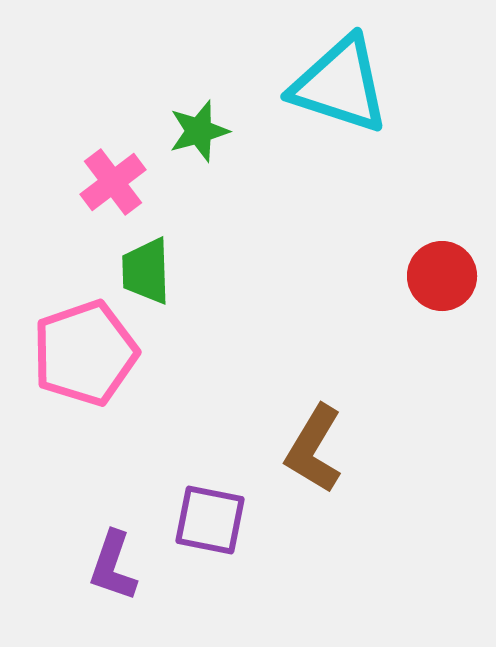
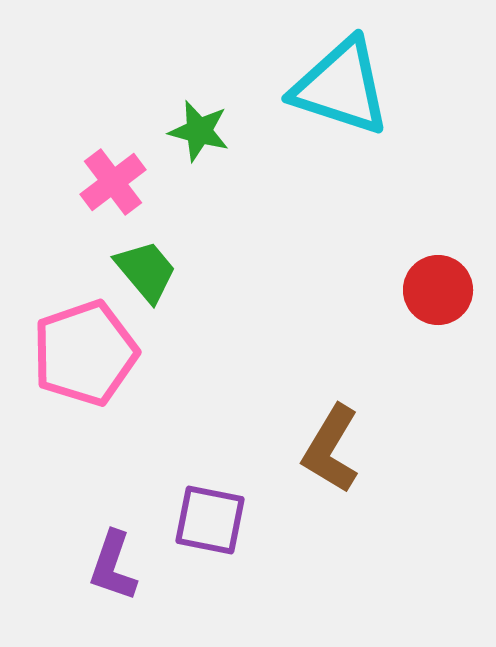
cyan triangle: moved 1 px right, 2 px down
green star: rotated 30 degrees clockwise
green trapezoid: rotated 142 degrees clockwise
red circle: moved 4 px left, 14 px down
brown L-shape: moved 17 px right
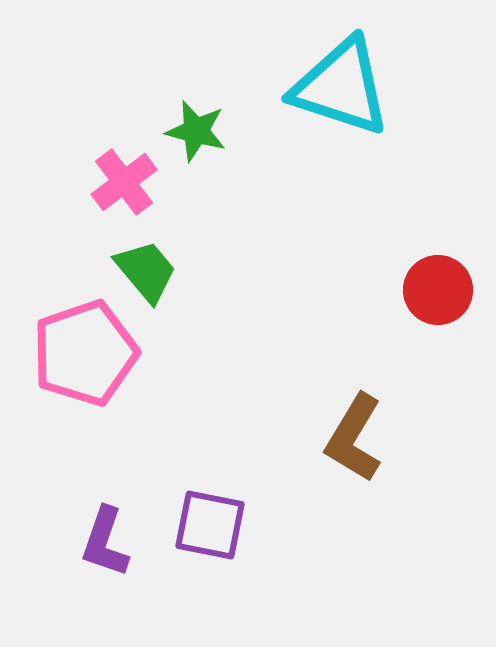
green star: moved 3 px left
pink cross: moved 11 px right
brown L-shape: moved 23 px right, 11 px up
purple square: moved 5 px down
purple L-shape: moved 8 px left, 24 px up
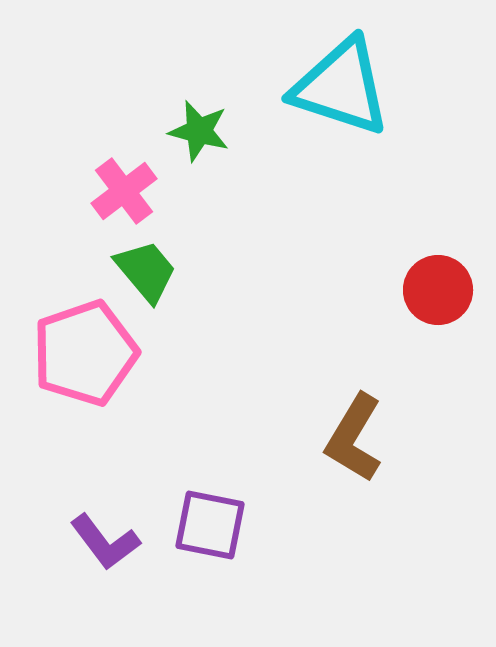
green star: moved 3 px right
pink cross: moved 9 px down
purple L-shape: rotated 56 degrees counterclockwise
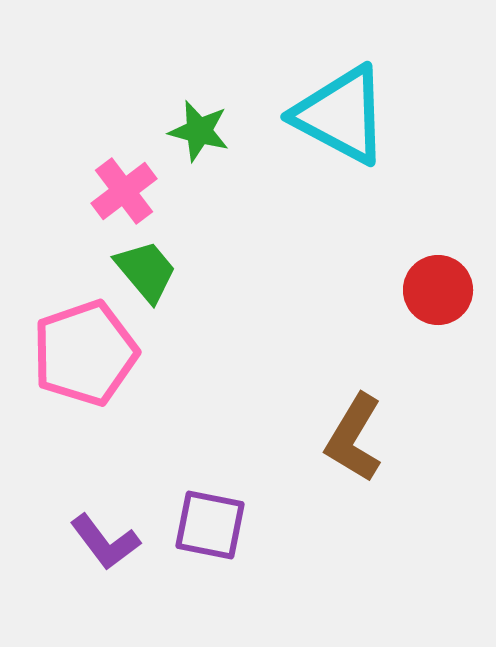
cyan triangle: moved 28 px down; rotated 10 degrees clockwise
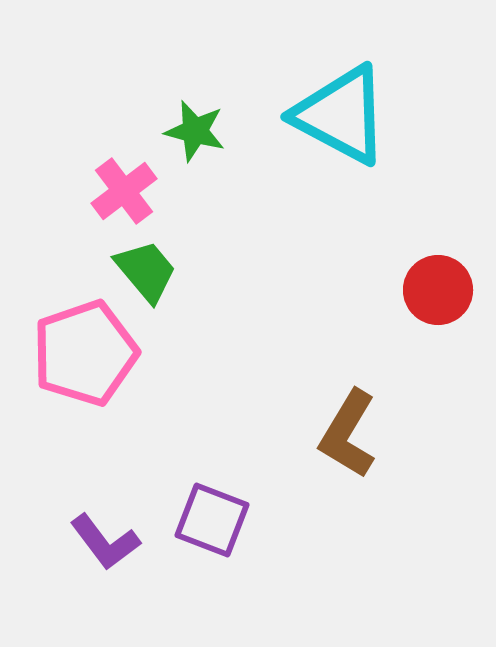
green star: moved 4 px left
brown L-shape: moved 6 px left, 4 px up
purple square: moved 2 px right, 5 px up; rotated 10 degrees clockwise
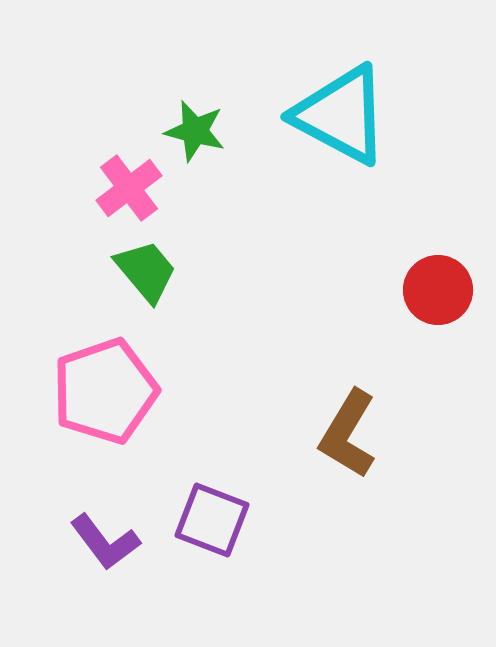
pink cross: moved 5 px right, 3 px up
pink pentagon: moved 20 px right, 38 px down
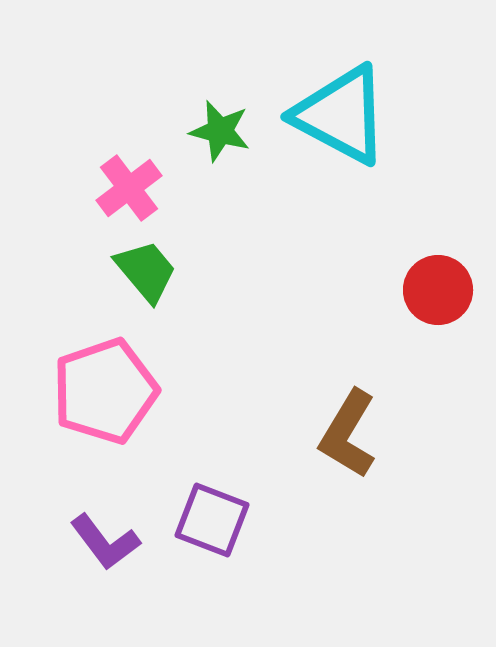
green star: moved 25 px right
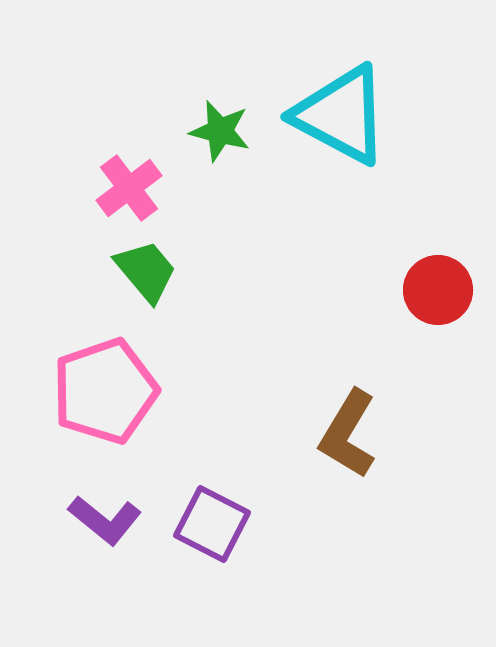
purple square: moved 4 px down; rotated 6 degrees clockwise
purple L-shape: moved 22 px up; rotated 14 degrees counterclockwise
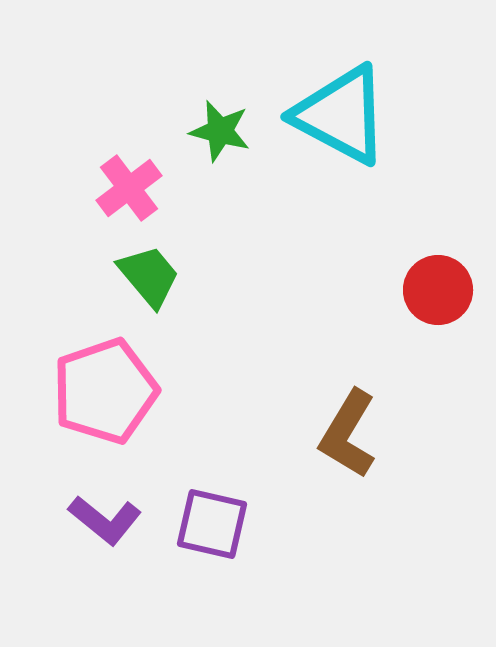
green trapezoid: moved 3 px right, 5 px down
purple square: rotated 14 degrees counterclockwise
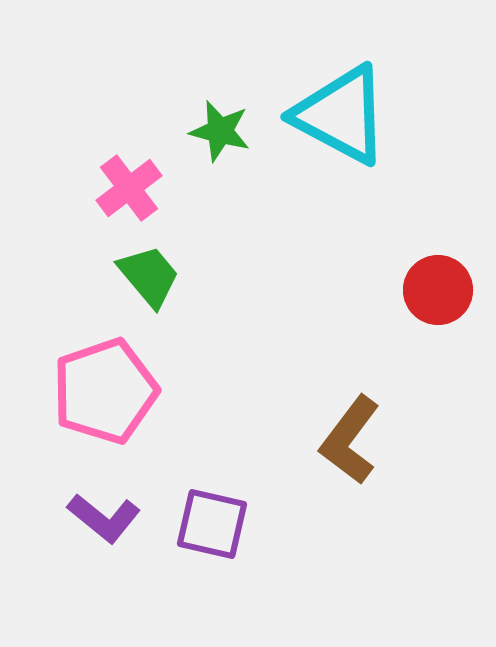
brown L-shape: moved 2 px right, 6 px down; rotated 6 degrees clockwise
purple L-shape: moved 1 px left, 2 px up
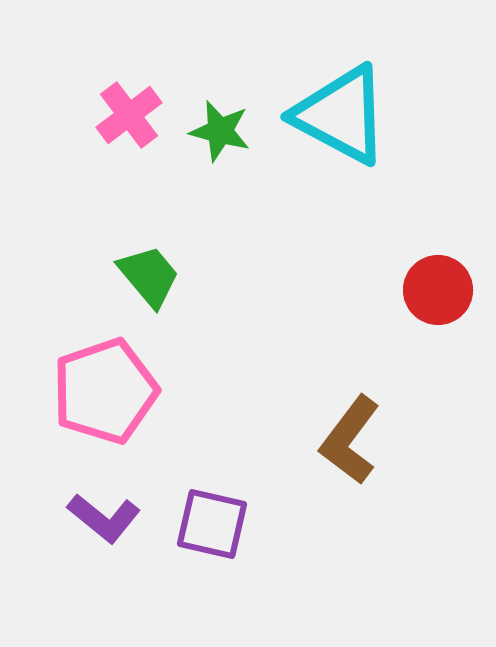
pink cross: moved 73 px up
